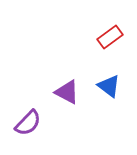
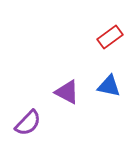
blue triangle: rotated 25 degrees counterclockwise
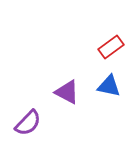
red rectangle: moved 1 px right, 10 px down
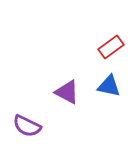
purple semicircle: moved 1 px left, 3 px down; rotated 72 degrees clockwise
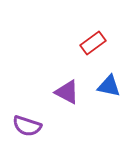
red rectangle: moved 18 px left, 4 px up
purple semicircle: rotated 8 degrees counterclockwise
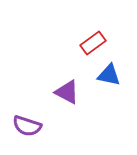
blue triangle: moved 11 px up
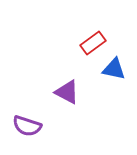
blue triangle: moved 5 px right, 6 px up
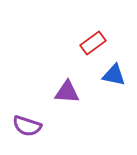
blue triangle: moved 6 px down
purple triangle: rotated 24 degrees counterclockwise
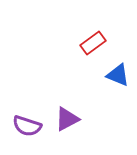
blue triangle: moved 4 px right; rotated 10 degrees clockwise
purple triangle: moved 27 px down; rotated 32 degrees counterclockwise
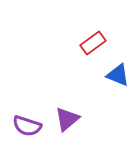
purple triangle: rotated 12 degrees counterclockwise
